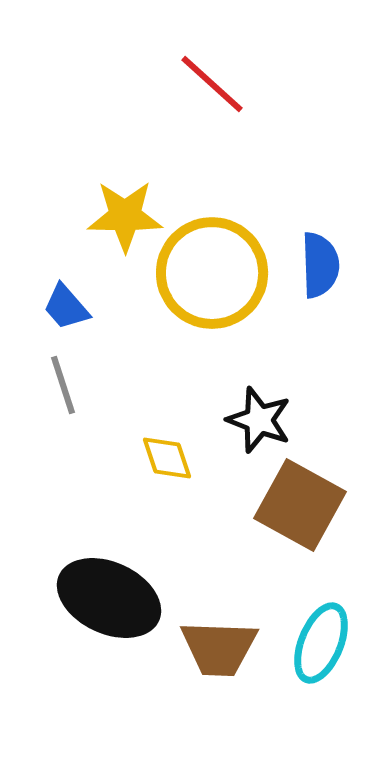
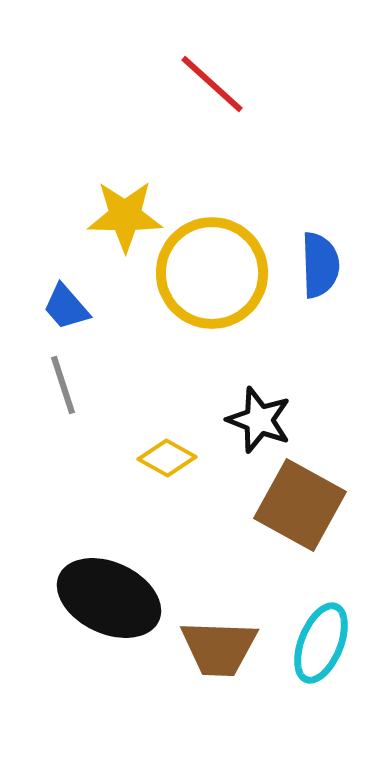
yellow diamond: rotated 42 degrees counterclockwise
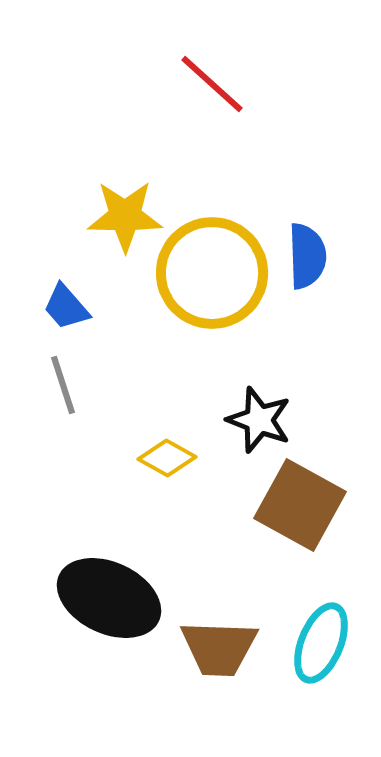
blue semicircle: moved 13 px left, 9 px up
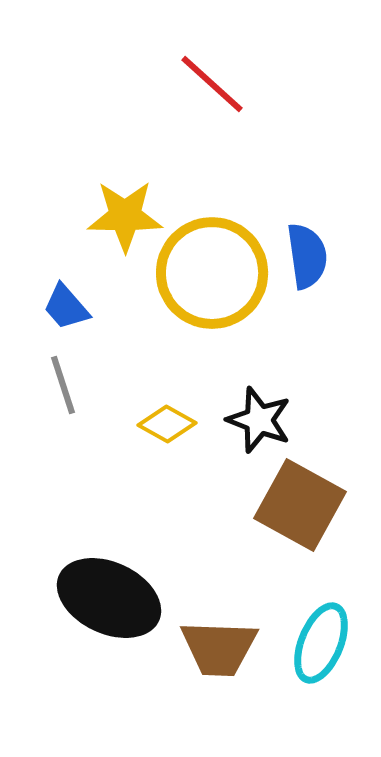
blue semicircle: rotated 6 degrees counterclockwise
yellow diamond: moved 34 px up
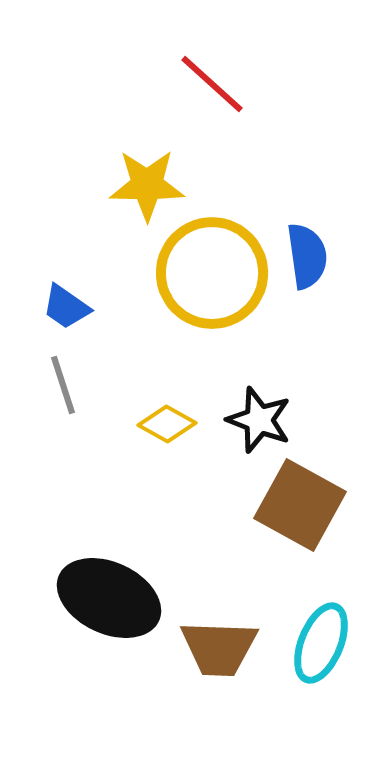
yellow star: moved 22 px right, 31 px up
blue trapezoid: rotated 14 degrees counterclockwise
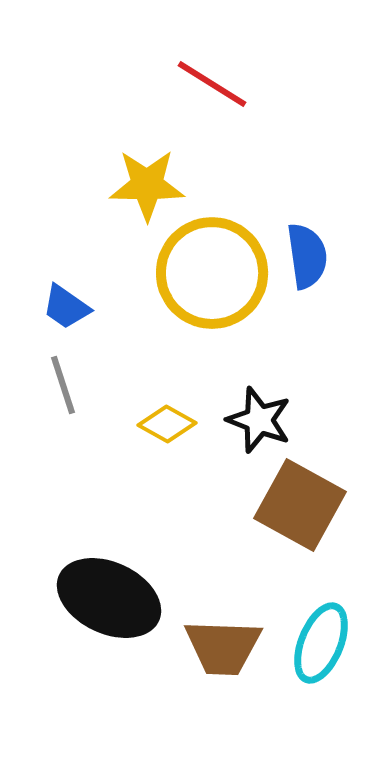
red line: rotated 10 degrees counterclockwise
brown trapezoid: moved 4 px right, 1 px up
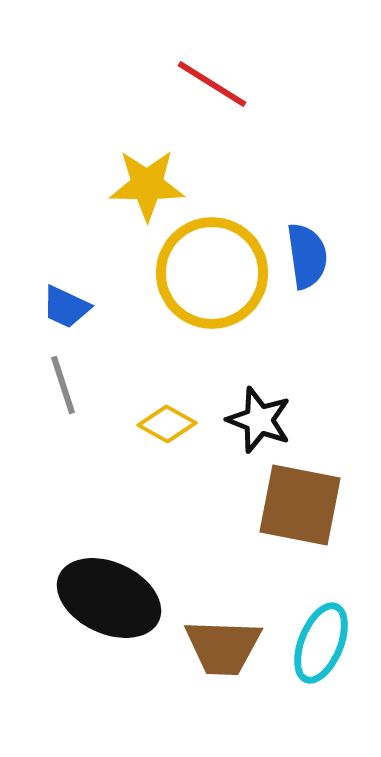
blue trapezoid: rotated 10 degrees counterclockwise
brown square: rotated 18 degrees counterclockwise
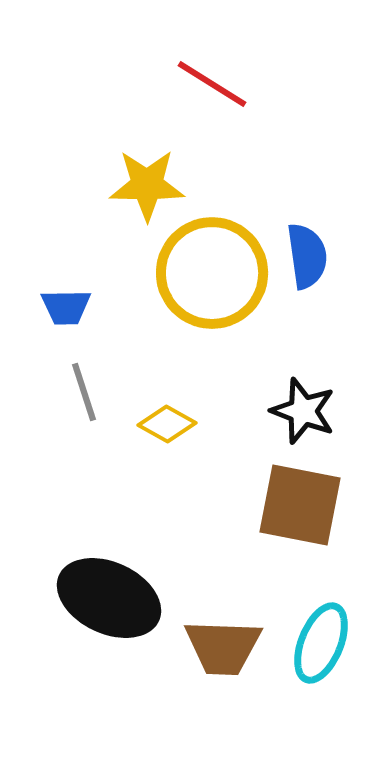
blue trapezoid: rotated 26 degrees counterclockwise
gray line: moved 21 px right, 7 px down
black star: moved 44 px right, 9 px up
